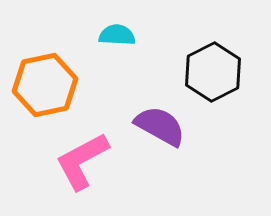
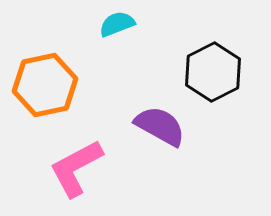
cyan semicircle: moved 11 px up; rotated 24 degrees counterclockwise
pink L-shape: moved 6 px left, 7 px down
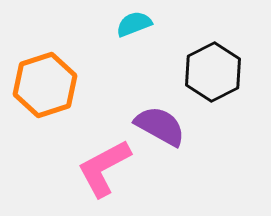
cyan semicircle: moved 17 px right
orange hexagon: rotated 6 degrees counterclockwise
pink L-shape: moved 28 px right
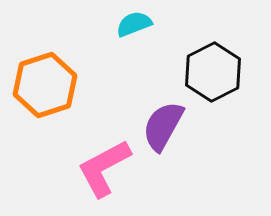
purple semicircle: moved 3 px right; rotated 90 degrees counterclockwise
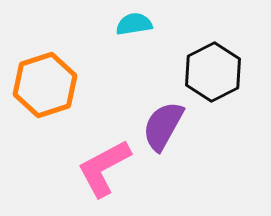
cyan semicircle: rotated 12 degrees clockwise
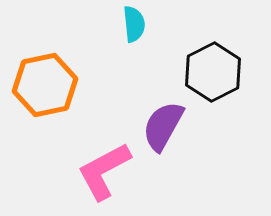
cyan semicircle: rotated 93 degrees clockwise
orange hexagon: rotated 6 degrees clockwise
pink L-shape: moved 3 px down
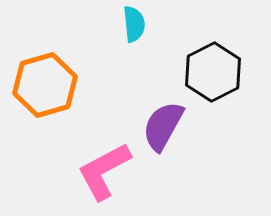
orange hexagon: rotated 4 degrees counterclockwise
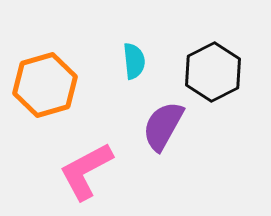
cyan semicircle: moved 37 px down
pink L-shape: moved 18 px left
